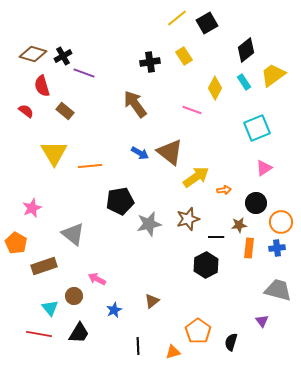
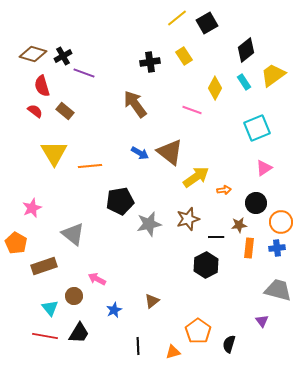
red semicircle at (26, 111): moved 9 px right
red line at (39, 334): moved 6 px right, 2 px down
black semicircle at (231, 342): moved 2 px left, 2 px down
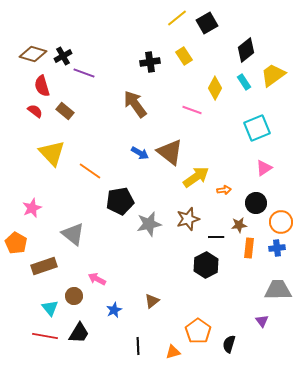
yellow triangle at (54, 153): moved 2 px left; rotated 12 degrees counterclockwise
orange line at (90, 166): moved 5 px down; rotated 40 degrees clockwise
gray trapezoid at (278, 290): rotated 16 degrees counterclockwise
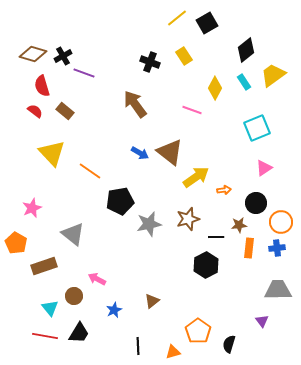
black cross at (150, 62): rotated 30 degrees clockwise
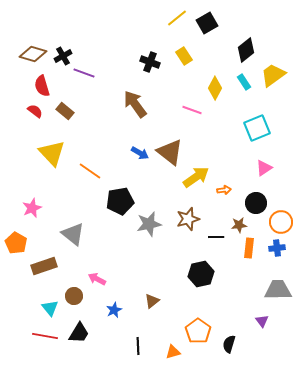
black hexagon at (206, 265): moved 5 px left, 9 px down; rotated 15 degrees clockwise
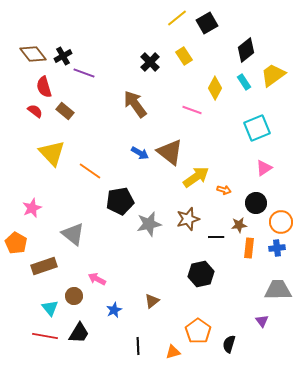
brown diamond at (33, 54): rotated 36 degrees clockwise
black cross at (150, 62): rotated 24 degrees clockwise
red semicircle at (42, 86): moved 2 px right, 1 px down
orange arrow at (224, 190): rotated 24 degrees clockwise
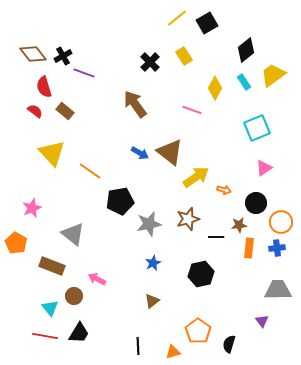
brown rectangle at (44, 266): moved 8 px right; rotated 40 degrees clockwise
blue star at (114, 310): moved 39 px right, 47 px up
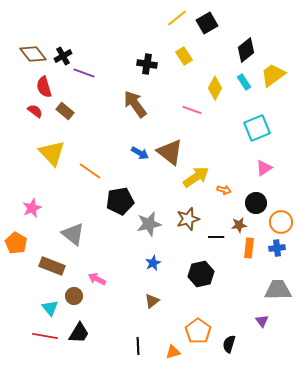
black cross at (150, 62): moved 3 px left, 2 px down; rotated 36 degrees counterclockwise
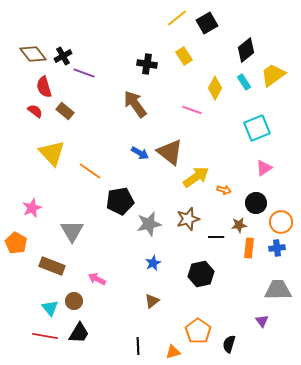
gray triangle at (73, 234): moved 1 px left, 3 px up; rotated 20 degrees clockwise
brown circle at (74, 296): moved 5 px down
